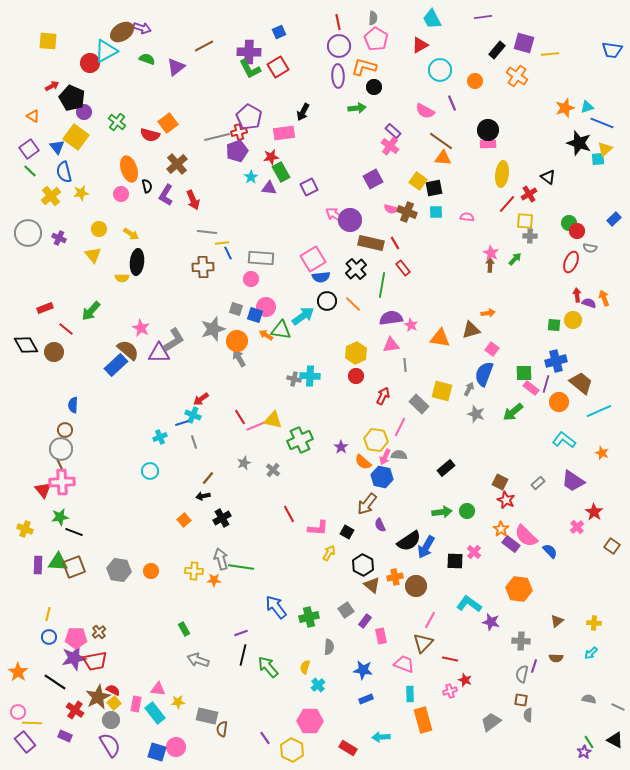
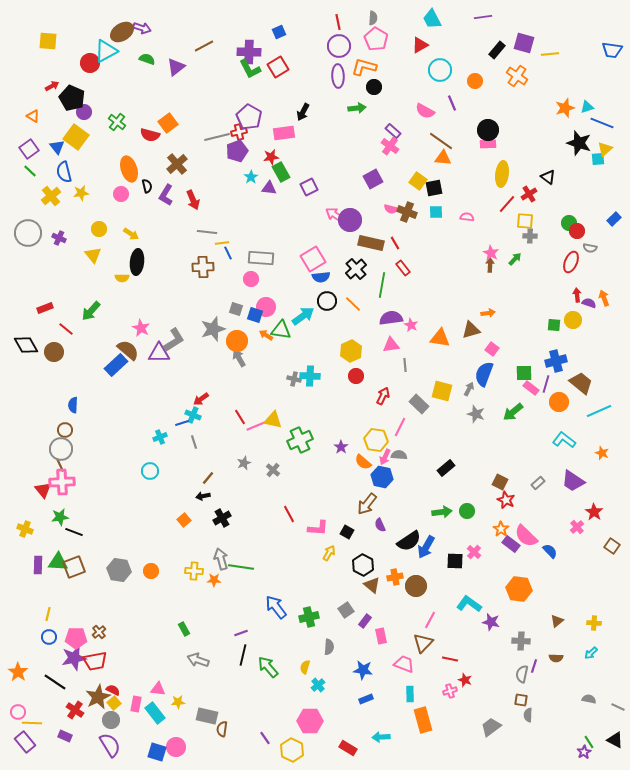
yellow hexagon at (356, 353): moved 5 px left, 2 px up
gray trapezoid at (491, 722): moved 5 px down
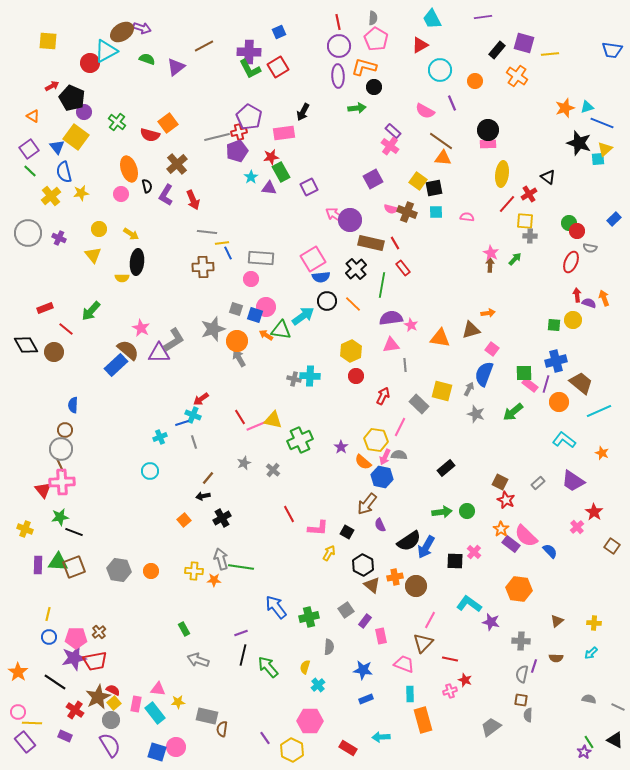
pink rectangle at (531, 388): moved 1 px left, 3 px up
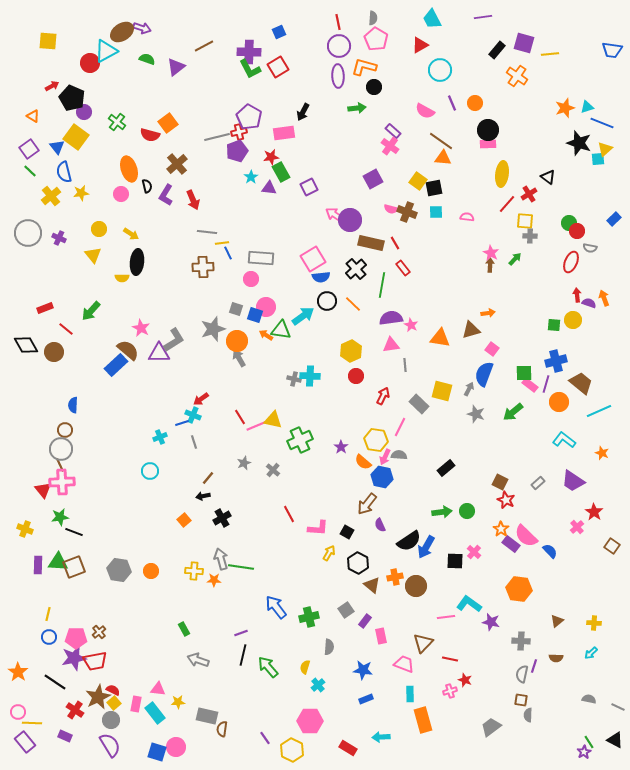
orange circle at (475, 81): moved 22 px down
black hexagon at (363, 565): moved 5 px left, 2 px up
pink line at (430, 620): moved 16 px right, 3 px up; rotated 54 degrees clockwise
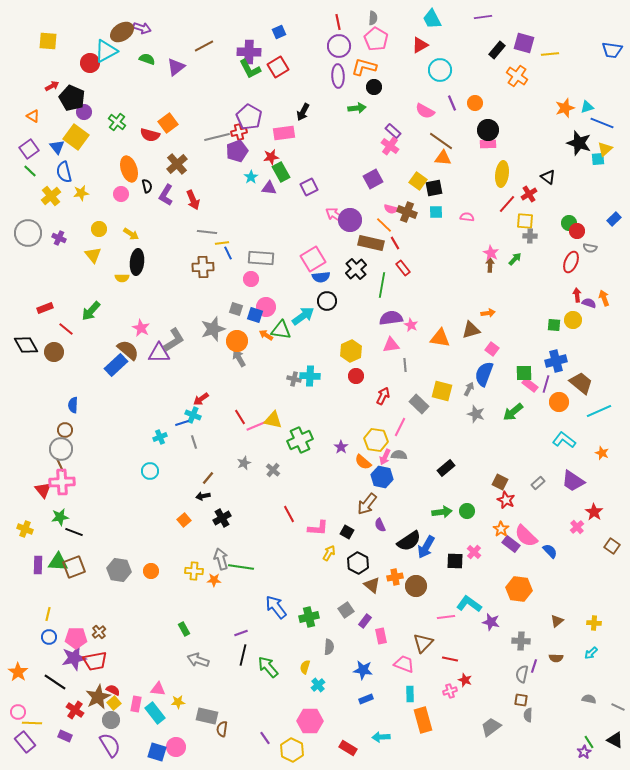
orange line at (353, 304): moved 31 px right, 79 px up
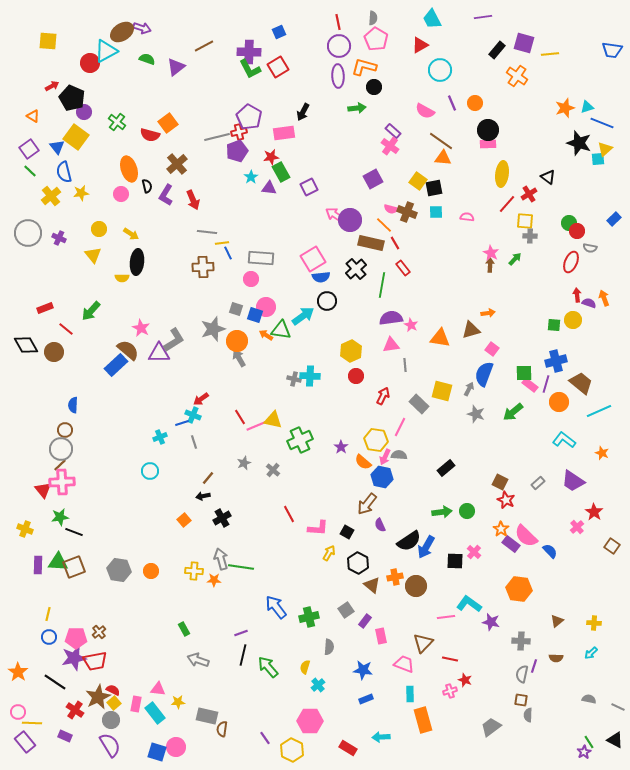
brown line at (60, 465): rotated 72 degrees clockwise
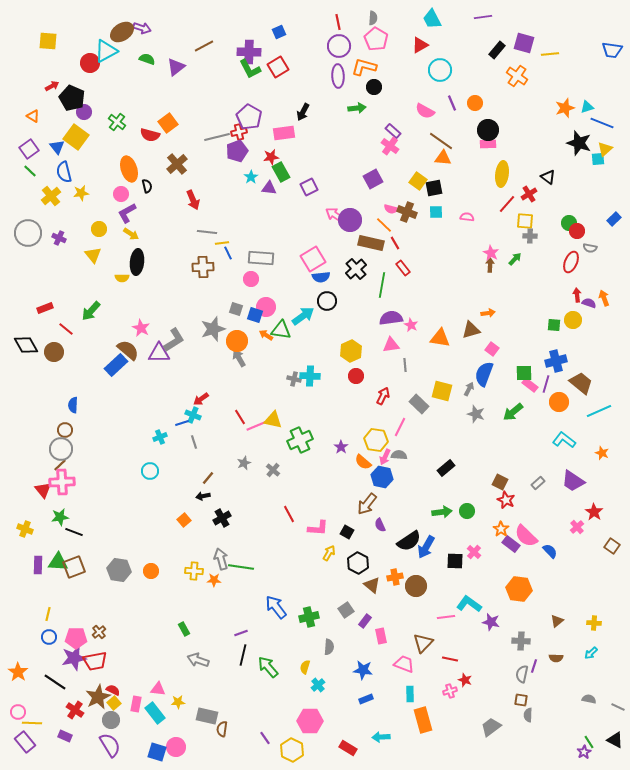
purple L-shape at (166, 195): moved 39 px left, 18 px down; rotated 30 degrees clockwise
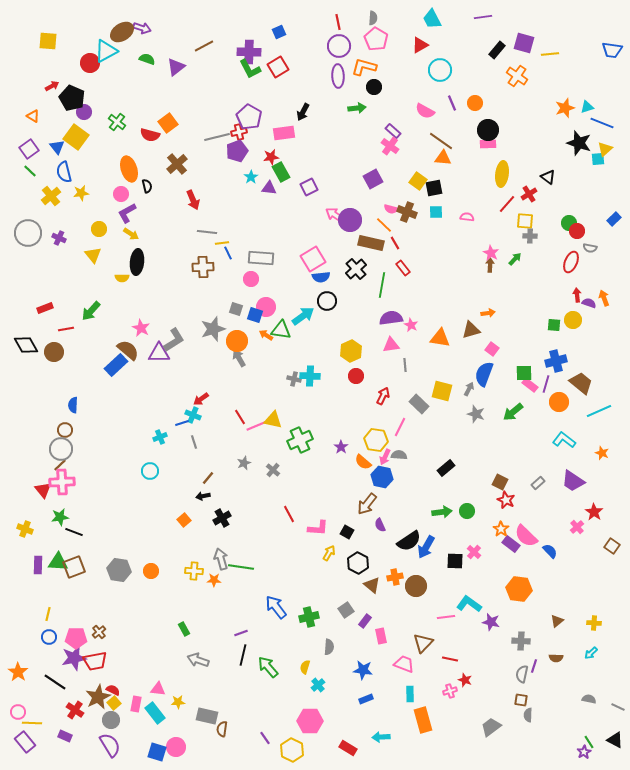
red line at (66, 329): rotated 49 degrees counterclockwise
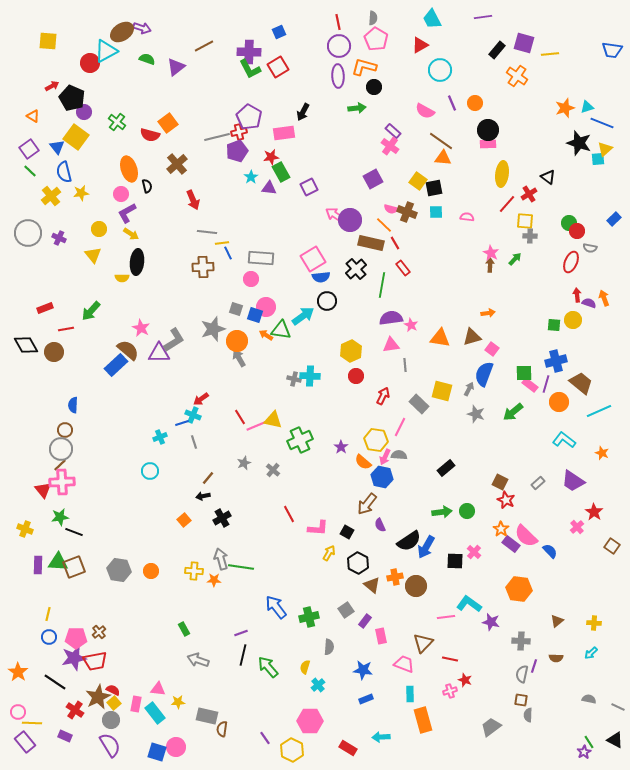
brown triangle at (471, 330): moved 1 px right, 7 px down
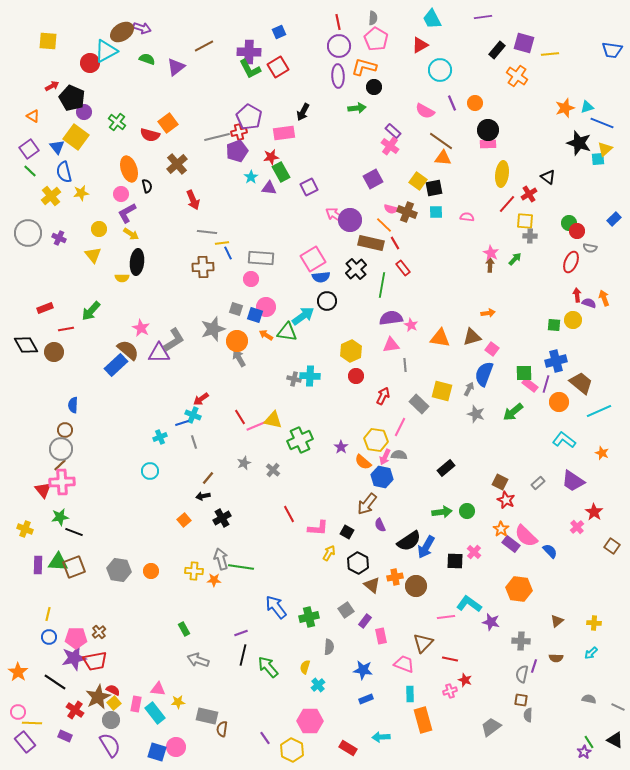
green triangle at (281, 330): moved 6 px right, 2 px down
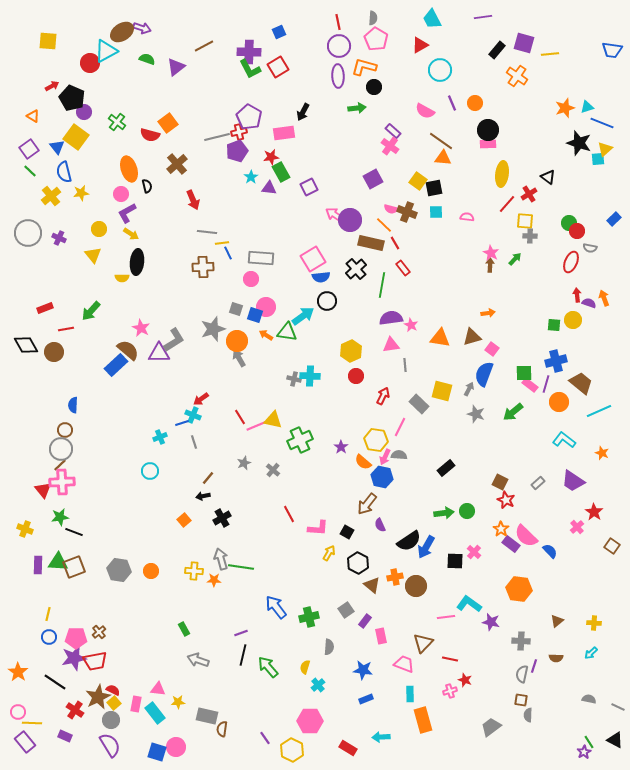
green arrow at (442, 512): moved 2 px right, 1 px down
